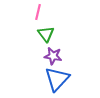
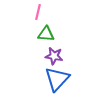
green triangle: rotated 48 degrees counterclockwise
purple star: moved 1 px right
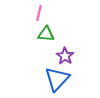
pink line: moved 1 px right, 1 px down
purple star: moved 11 px right; rotated 24 degrees clockwise
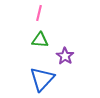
green triangle: moved 6 px left, 6 px down
blue triangle: moved 15 px left
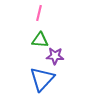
purple star: moved 10 px left; rotated 30 degrees counterclockwise
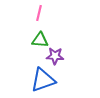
blue triangle: moved 1 px right, 1 px down; rotated 28 degrees clockwise
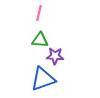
blue triangle: moved 1 px up
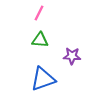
pink line: rotated 14 degrees clockwise
purple star: moved 17 px right
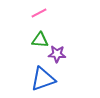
pink line: rotated 35 degrees clockwise
purple star: moved 15 px left, 2 px up
